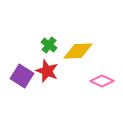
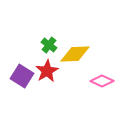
yellow diamond: moved 3 px left, 3 px down
red star: rotated 20 degrees clockwise
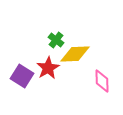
green cross: moved 7 px right, 5 px up
red star: moved 1 px right, 3 px up
pink diamond: rotated 65 degrees clockwise
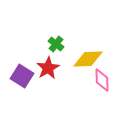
green cross: moved 4 px down
yellow diamond: moved 13 px right, 5 px down
pink diamond: moved 1 px up
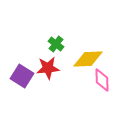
red star: rotated 25 degrees clockwise
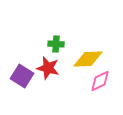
green cross: rotated 35 degrees counterclockwise
red star: rotated 20 degrees clockwise
pink diamond: moved 2 px left, 1 px down; rotated 65 degrees clockwise
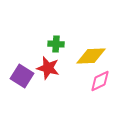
yellow diamond: moved 3 px right, 3 px up
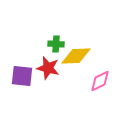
yellow diamond: moved 15 px left
purple square: rotated 25 degrees counterclockwise
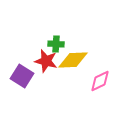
yellow diamond: moved 3 px left, 4 px down
red star: moved 2 px left, 7 px up
purple square: rotated 25 degrees clockwise
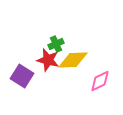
green cross: rotated 28 degrees counterclockwise
red star: moved 2 px right, 1 px up
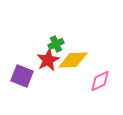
red star: rotated 30 degrees clockwise
purple square: rotated 10 degrees counterclockwise
